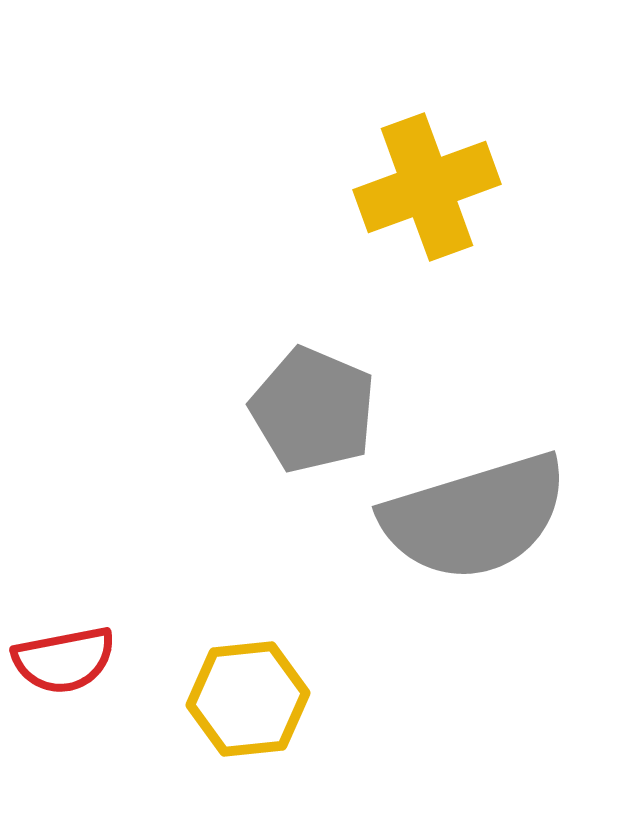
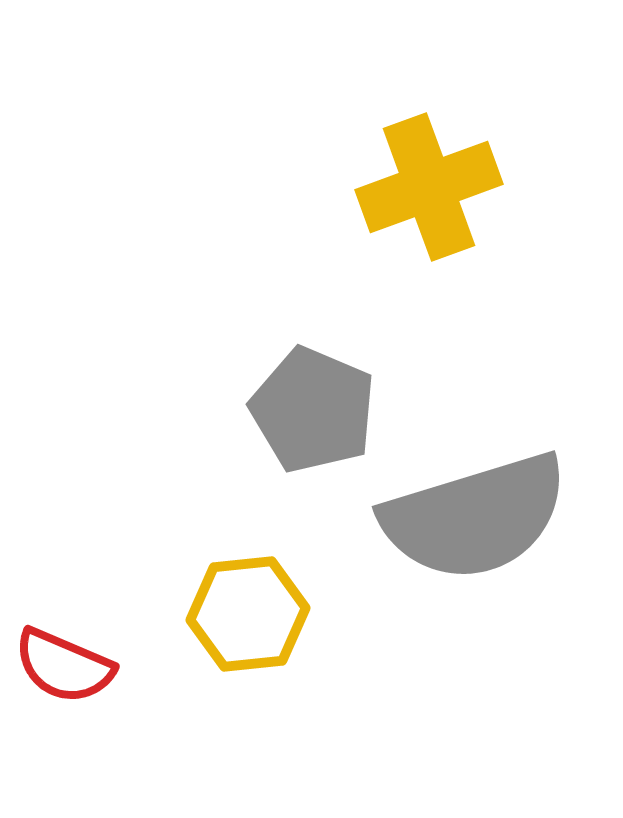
yellow cross: moved 2 px right
red semicircle: moved 6 px down; rotated 34 degrees clockwise
yellow hexagon: moved 85 px up
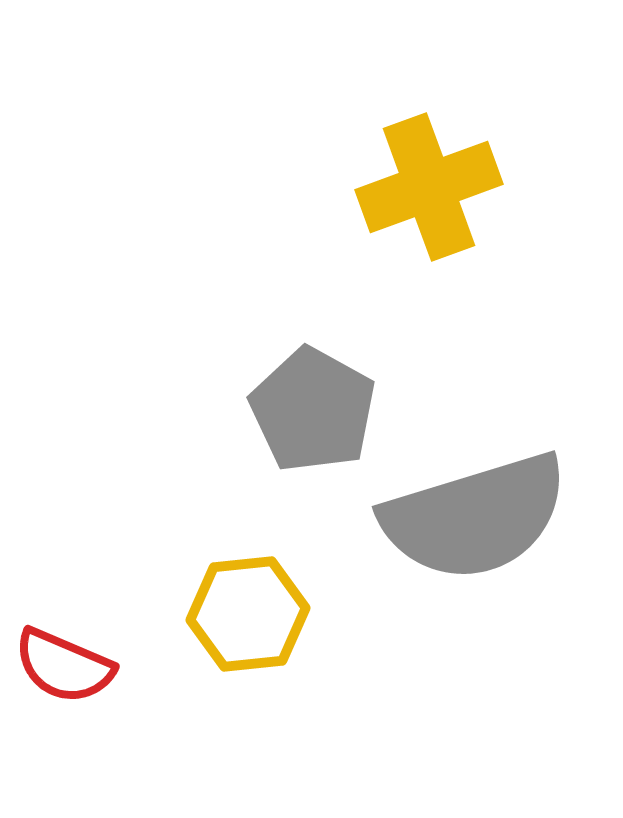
gray pentagon: rotated 6 degrees clockwise
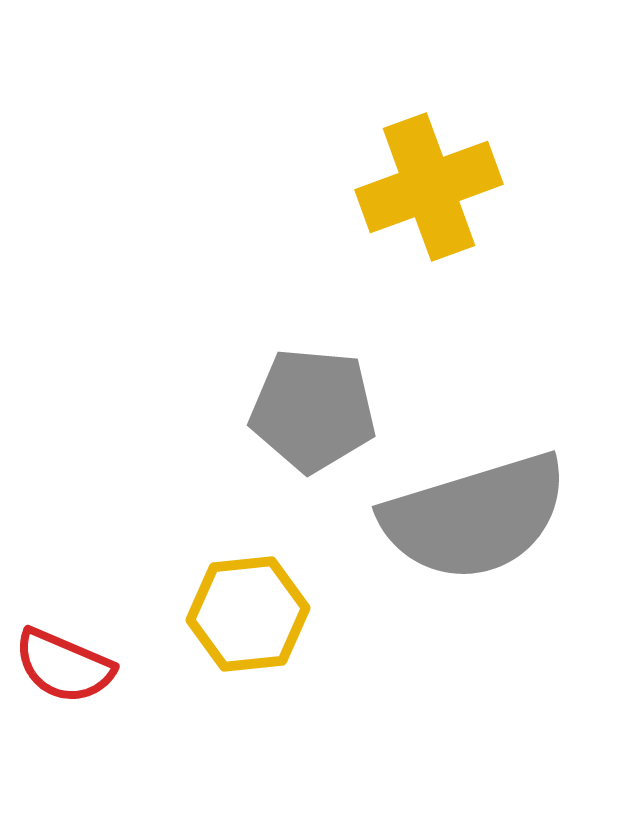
gray pentagon: rotated 24 degrees counterclockwise
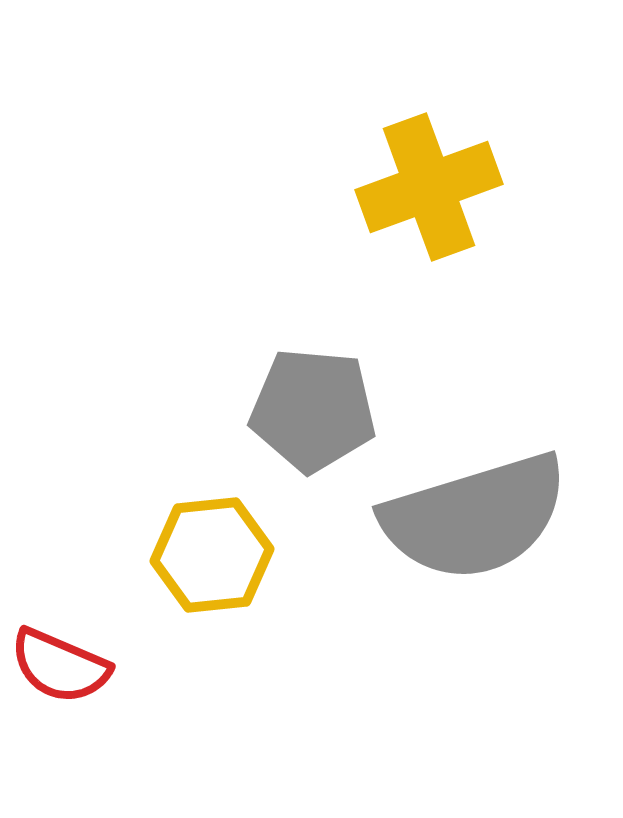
yellow hexagon: moved 36 px left, 59 px up
red semicircle: moved 4 px left
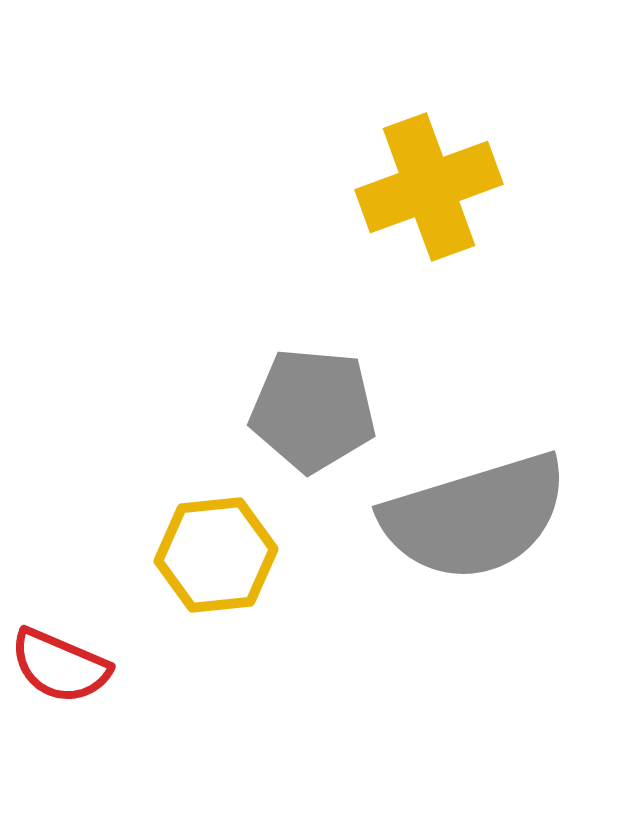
yellow hexagon: moved 4 px right
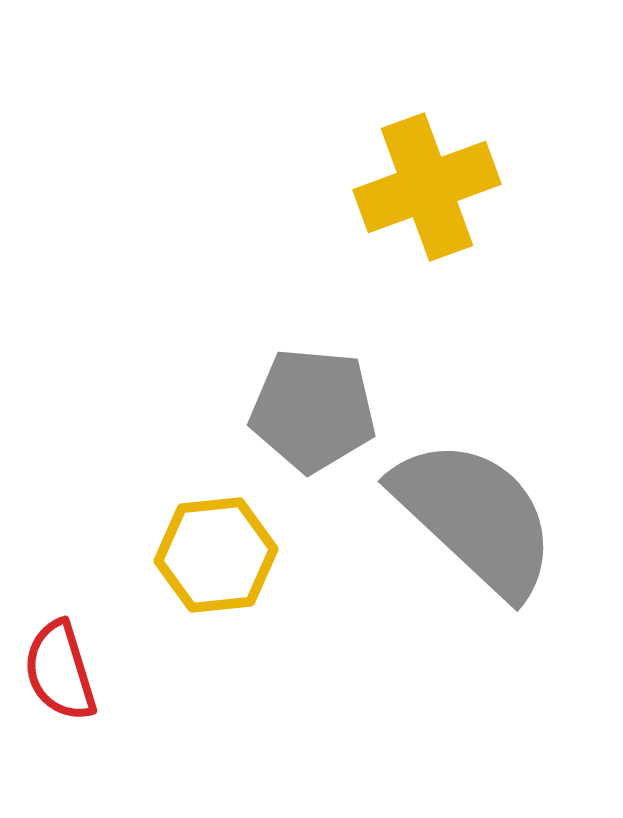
yellow cross: moved 2 px left
gray semicircle: rotated 120 degrees counterclockwise
red semicircle: moved 5 px down; rotated 50 degrees clockwise
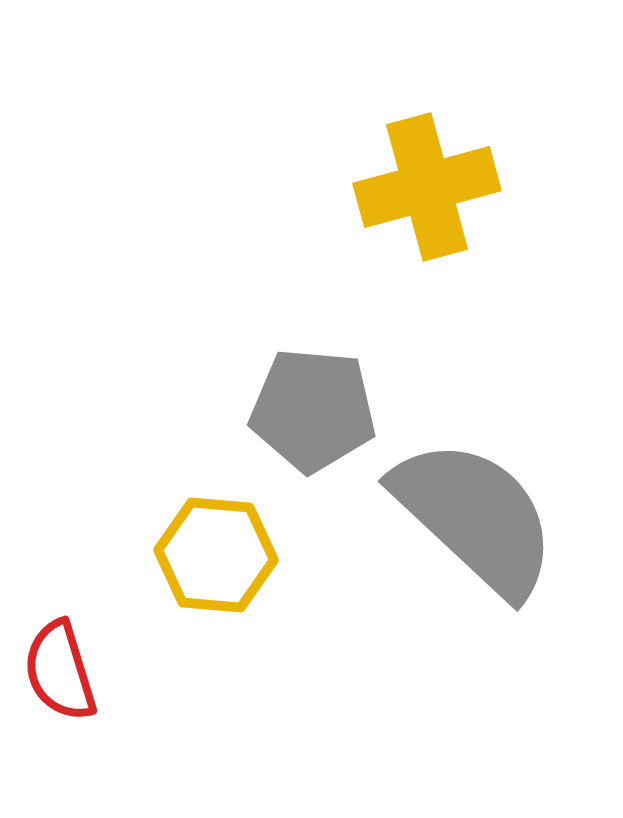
yellow cross: rotated 5 degrees clockwise
yellow hexagon: rotated 11 degrees clockwise
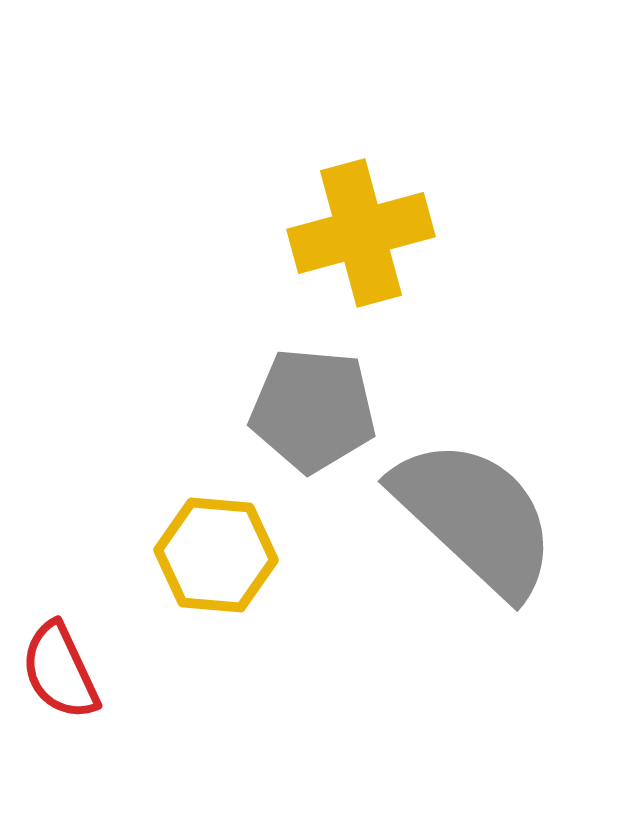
yellow cross: moved 66 px left, 46 px down
red semicircle: rotated 8 degrees counterclockwise
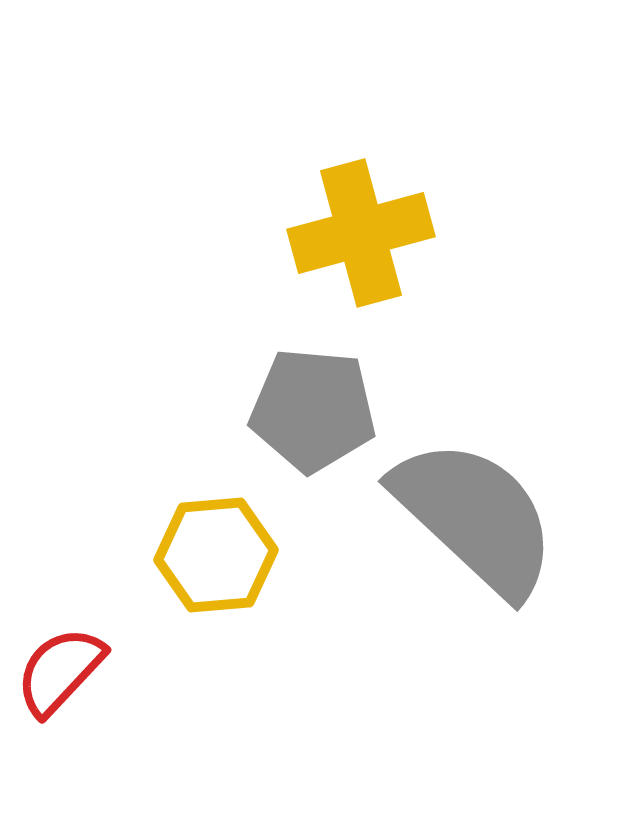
yellow hexagon: rotated 10 degrees counterclockwise
red semicircle: rotated 68 degrees clockwise
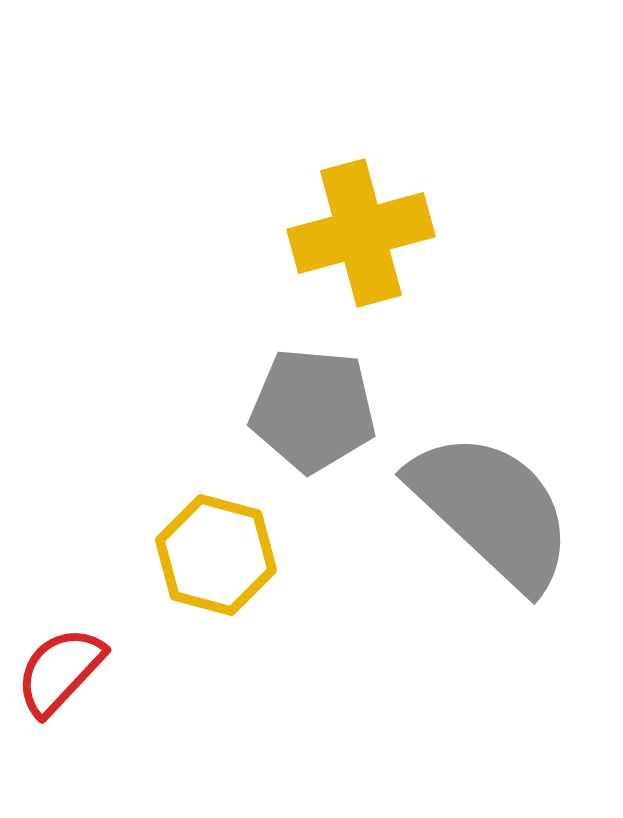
gray semicircle: moved 17 px right, 7 px up
yellow hexagon: rotated 20 degrees clockwise
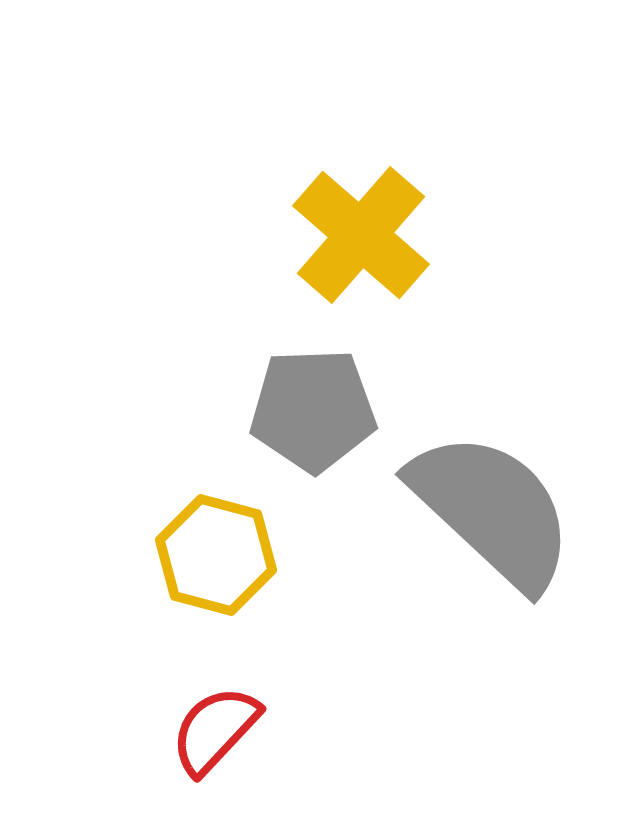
yellow cross: moved 2 px down; rotated 34 degrees counterclockwise
gray pentagon: rotated 7 degrees counterclockwise
red semicircle: moved 155 px right, 59 px down
